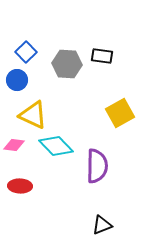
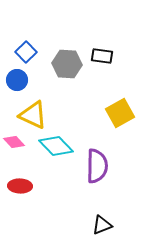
pink diamond: moved 3 px up; rotated 40 degrees clockwise
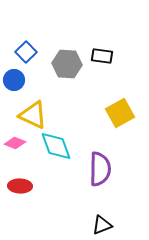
blue circle: moved 3 px left
pink diamond: moved 1 px right, 1 px down; rotated 25 degrees counterclockwise
cyan diamond: rotated 24 degrees clockwise
purple semicircle: moved 3 px right, 3 px down
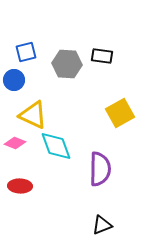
blue square: rotated 30 degrees clockwise
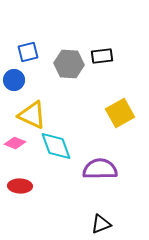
blue square: moved 2 px right
black rectangle: rotated 15 degrees counterclockwise
gray hexagon: moved 2 px right
yellow triangle: moved 1 px left
purple semicircle: rotated 92 degrees counterclockwise
black triangle: moved 1 px left, 1 px up
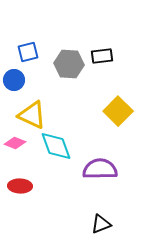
yellow square: moved 2 px left, 2 px up; rotated 16 degrees counterclockwise
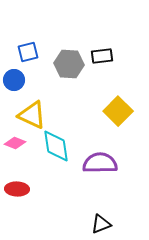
cyan diamond: rotated 12 degrees clockwise
purple semicircle: moved 6 px up
red ellipse: moved 3 px left, 3 px down
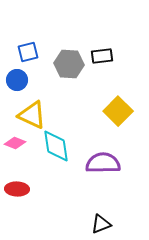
blue circle: moved 3 px right
purple semicircle: moved 3 px right
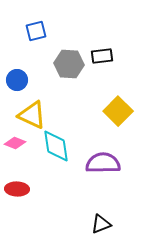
blue square: moved 8 px right, 21 px up
